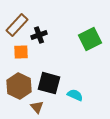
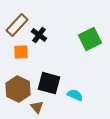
black cross: rotated 35 degrees counterclockwise
brown hexagon: moved 1 px left, 3 px down
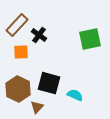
green square: rotated 15 degrees clockwise
brown triangle: rotated 24 degrees clockwise
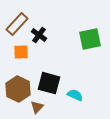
brown rectangle: moved 1 px up
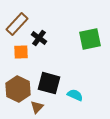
black cross: moved 3 px down
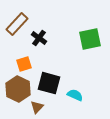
orange square: moved 3 px right, 12 px down; rotated 14 degrees counterclockwise
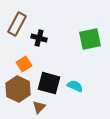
brown rectangle: rotated 15 degrees counterclockwise
black cross: rotated 21 degrees counterclockwise
orange square: rotated 14 degrees counterclockwise
cyan semicircle: moved 9 px up
brown triangle: moved 2 px right
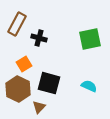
cyan semicircle: moved 14 px right
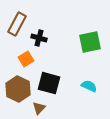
green square: moved 3 px down
orange square: moved 2 px right, 5 px up
brown triangle: moved 1 px down
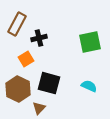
black cross: rotated 28 degrees counterclockwise
